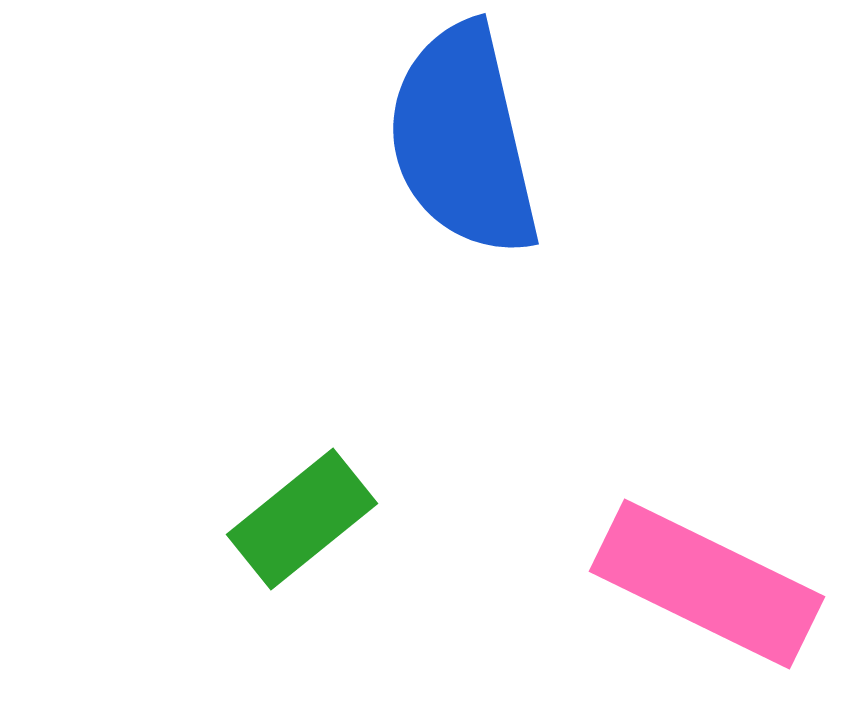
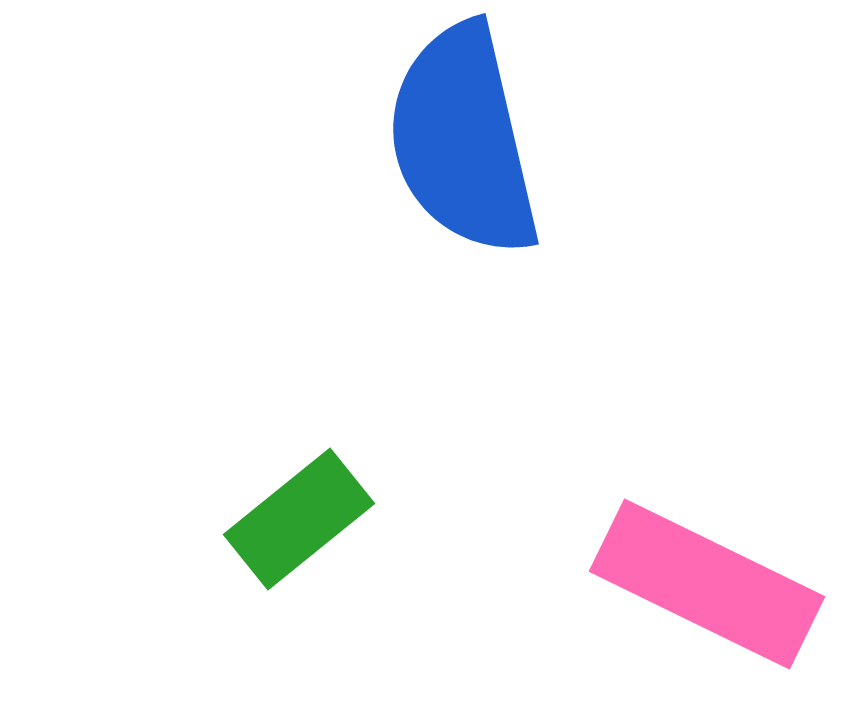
green rectangle: moved 3 px left
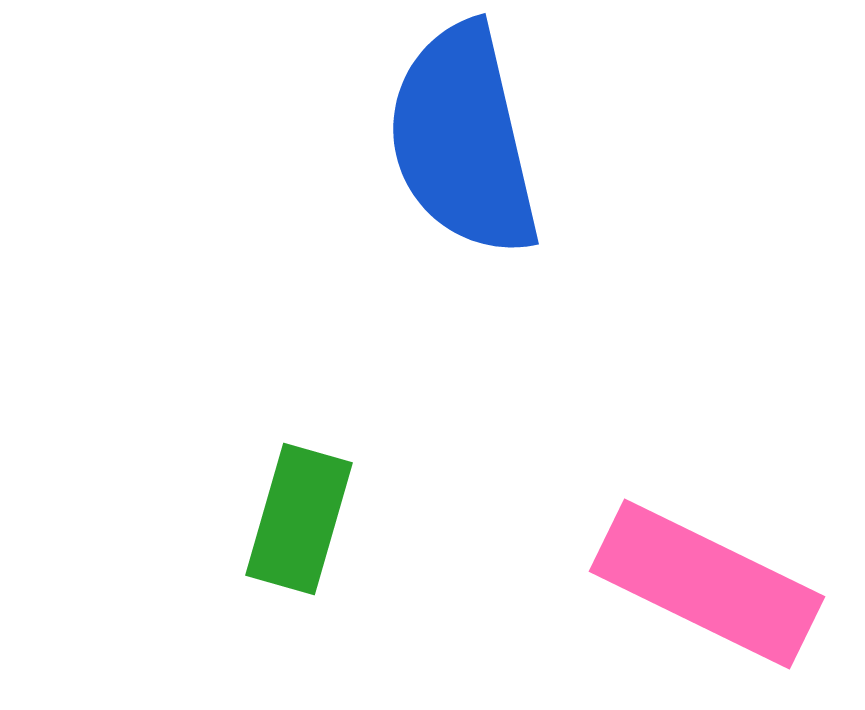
green rectangle: rotated 35 degrees counterclockwise
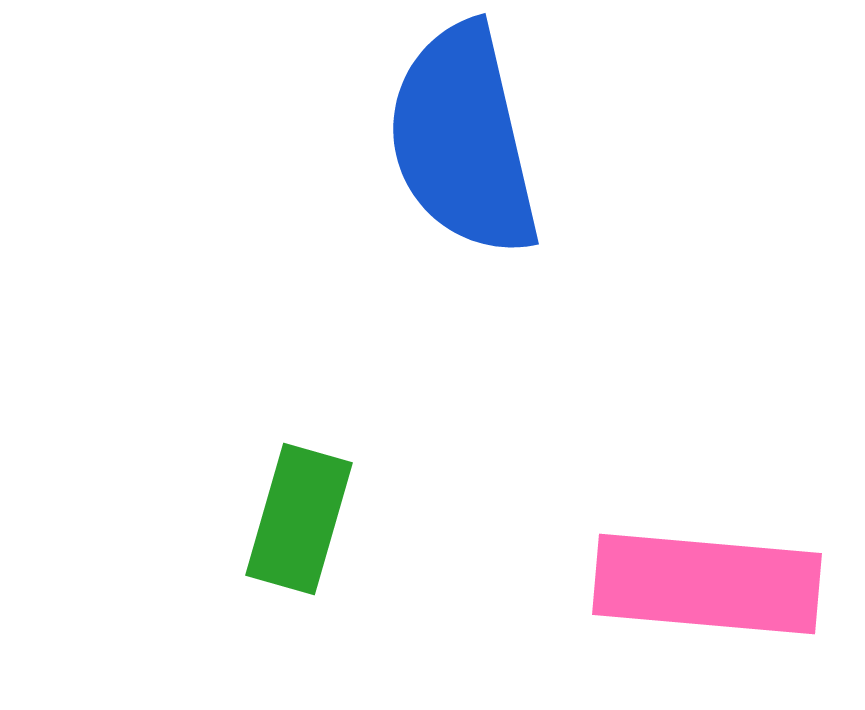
pink rectangle: rotated 21 degrees counterclockwise
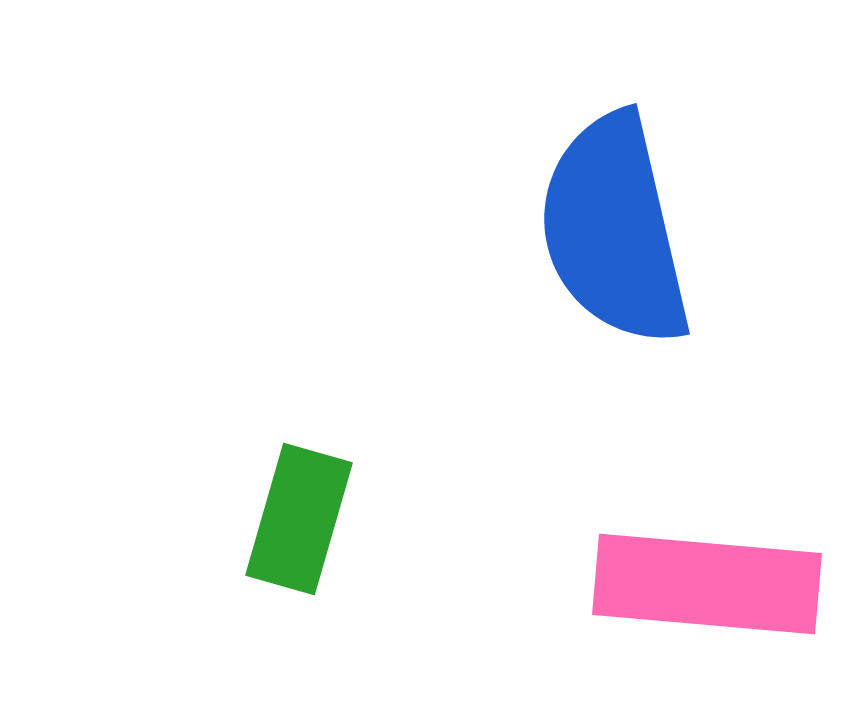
blue semicircle: moved 151 px right, 90 px down
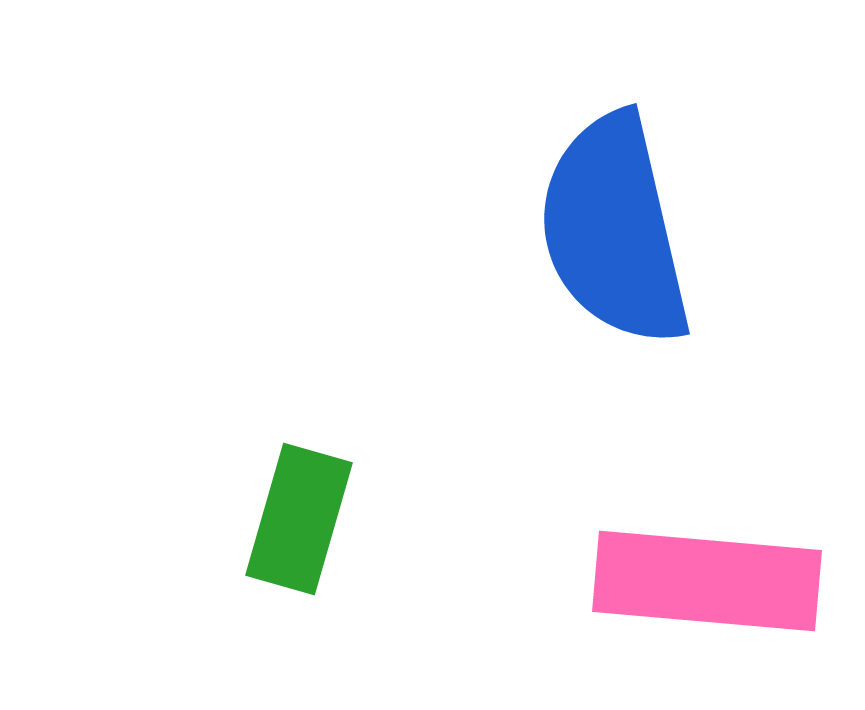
pink rectangle: moved 3 px up
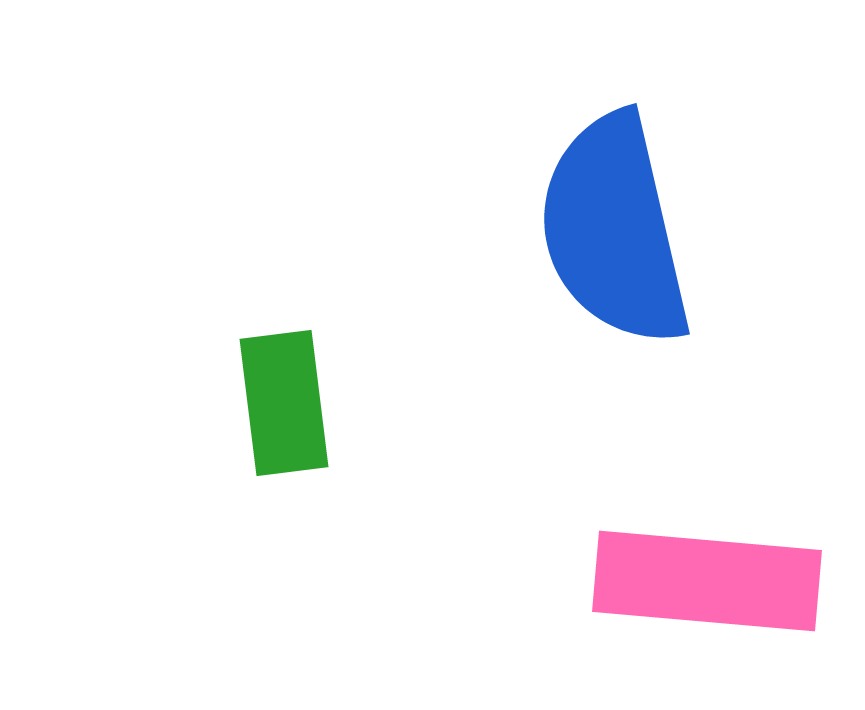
green rectangle: moved 15 px left, 116 px up; rotated 23 degrees counterclockwise
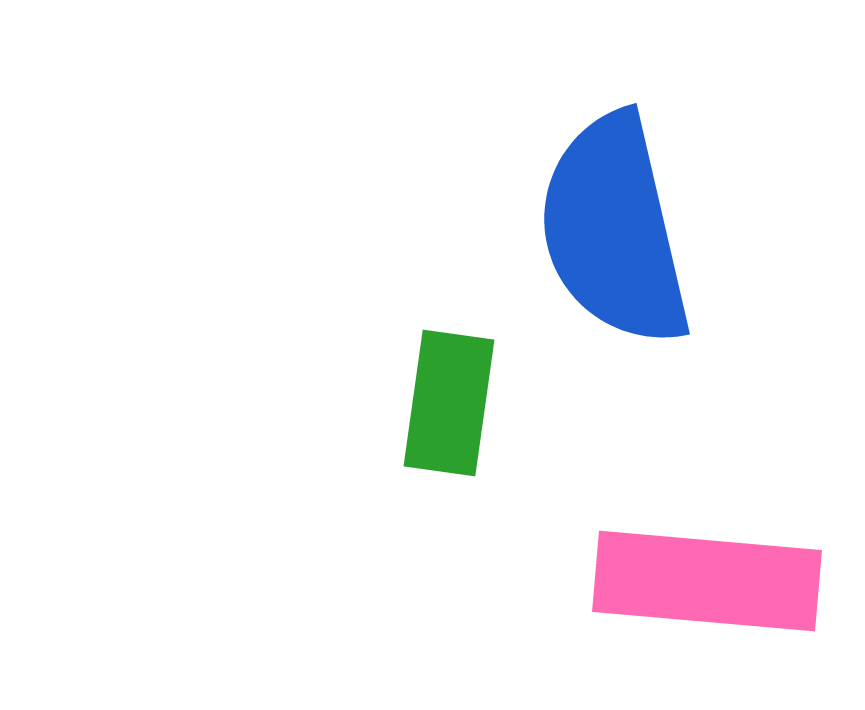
green rectangle: moved 165 px right; rotated 15 degrees clockwise
